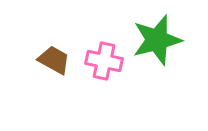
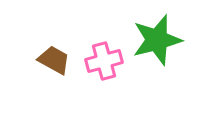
pink cross: rotated 27 degrees counterclockwise
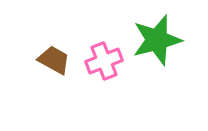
pink cross: rotated 6 degrees counterclockwise
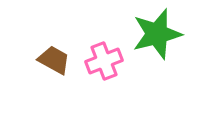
green star: moved 6 px up
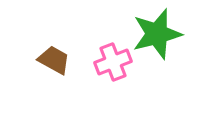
pink cross: moved 9 px right, 1 px down
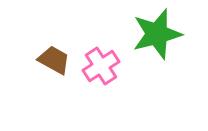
pink cross: moved 12 px left, 4 px down; rotated 12 degrees counterclockwise
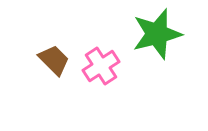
brown trapezoid: rotated 16 degrees clockwise
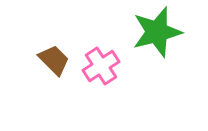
green star: moved 2 px up
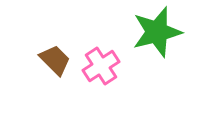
brown trapezoid: moved 1 px right
